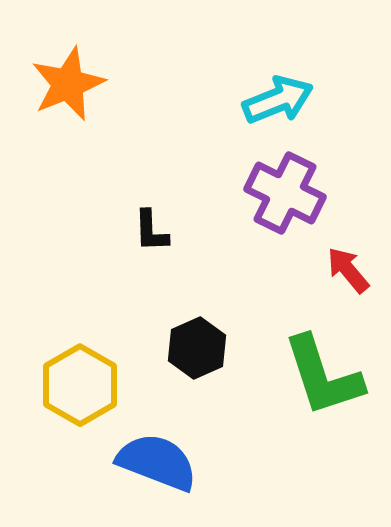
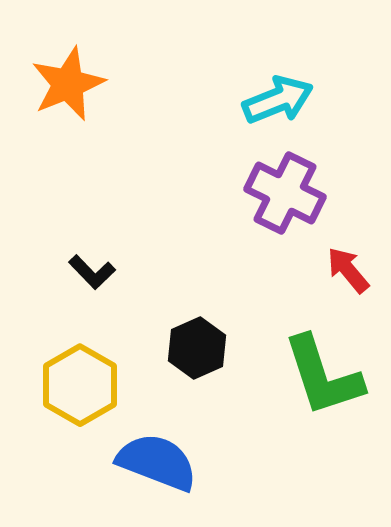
black L-shape: moved 59 px left, 41 px down; rotated 42 degrees counterclockwise
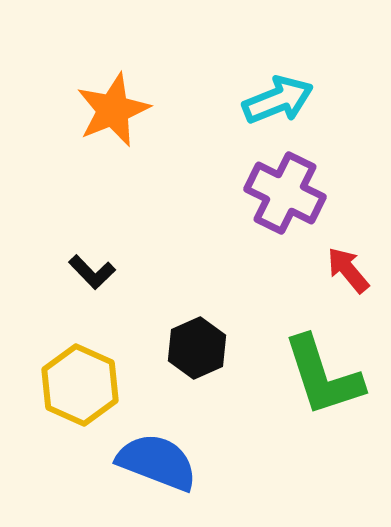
orange star: moved 45 px right, 26 px down
yellow hexagon: rotated 6 degrees counterclockwise
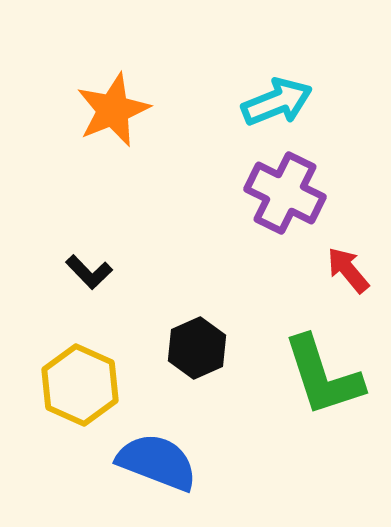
cyan arrow: moved 1 px left, 2 px down
black L-shape: moved 3 px left
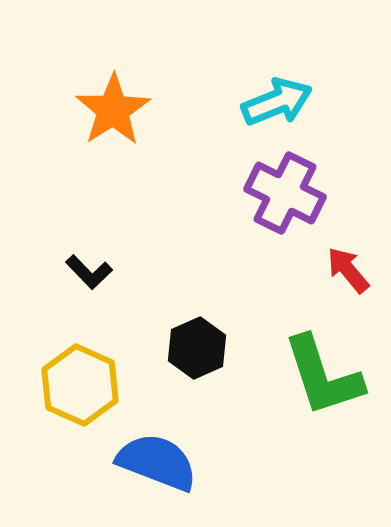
orange star: rotated 10 degrees counterclockwise
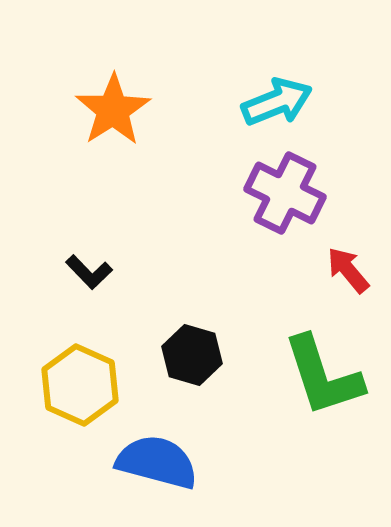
black hexagon: moved 5 px left, 7 px down; rotated 20 degrees counterclockwise
blue semicircle: rotated 6 degrees counterclockwise
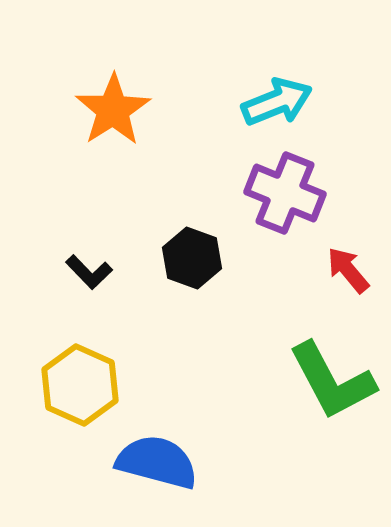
purple cross: rotated 4 degrees counterclockwise
black hexagon: moved 97 px up; rotated 4 degrees clockwise
green L-shape: moved 9 px right, 5 px down; rotated 10 degrees counterclockwise
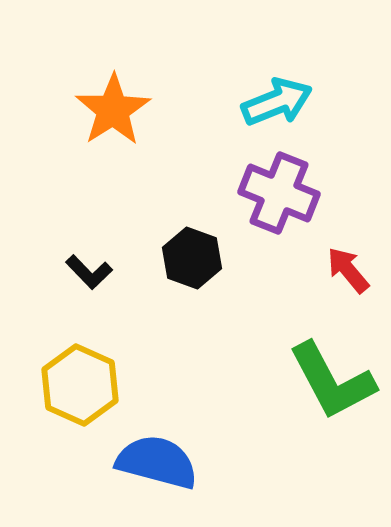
purple cross: moved 6 px left
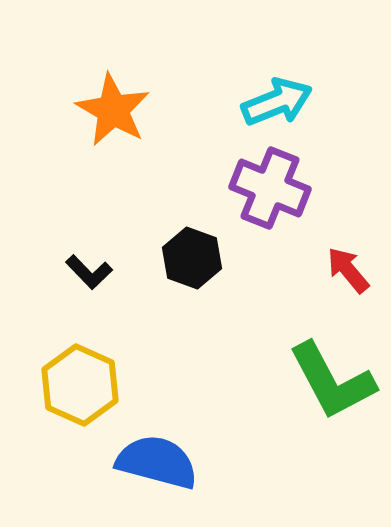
orange star: rotated 10 degrees counterclockwise
purple cross: moved 9 px left, 5 px up
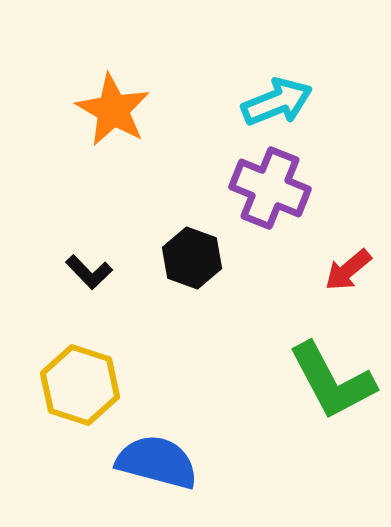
red arrow: rotated 90 degrees counterclockwise
yellow hexagon: rotated 6 degrees counterclockwise
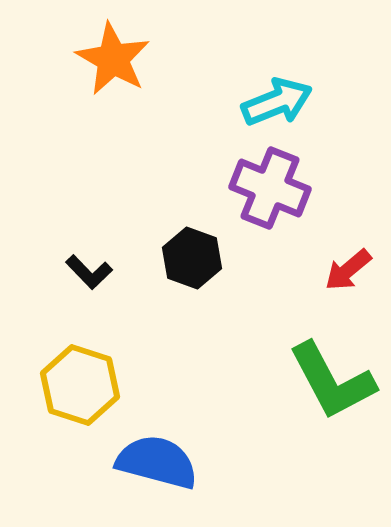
orange star: moved 51 px up
